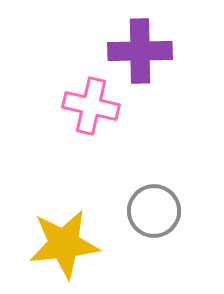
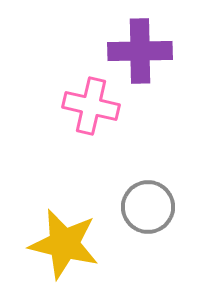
gray circle: moved 6 px left, 4 px up
yellow star: rotated 20 degrees clockwise
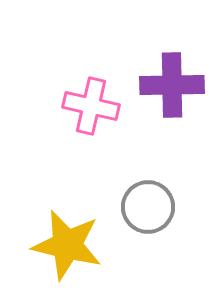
purple cross: moved 32 px right, 34 px down
yellow star: moved 3 px right, 1 px down
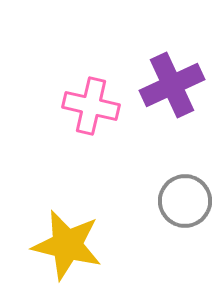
purple cross: rotated 24 degrees counterclockwise
gray circle: moved 37 px right, 6 px up
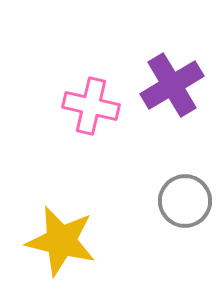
purple cross: rotated 6 degrees counterclockwise
yellow star: moved 6 px left, 4 px up
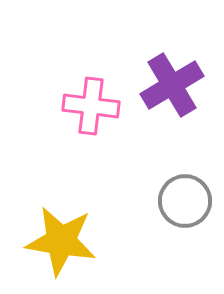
pink cross: rotated 6 degrees counterclockwise
yellow star: rotated 4 degrees counterclockwise
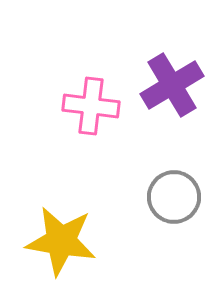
gray circle: moved 11 px left, 4 px up
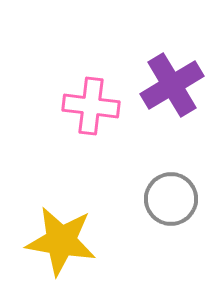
gray circle: moved 3 px left, 2 px down
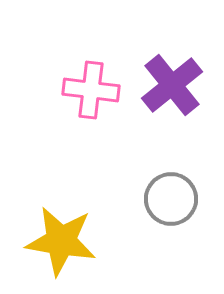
purple cross: rotated 8 degrees counterclockwise
pink cross: moved 16 px up
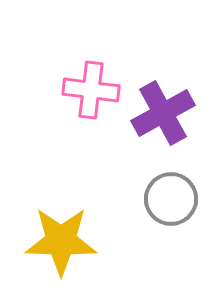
purple cross: moved 9 px left, 28 px down; rotated 10 degrees clockwise
yellow star: rotated 8 degrees counterclockwise
